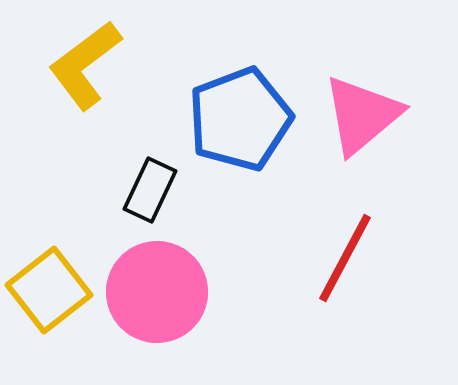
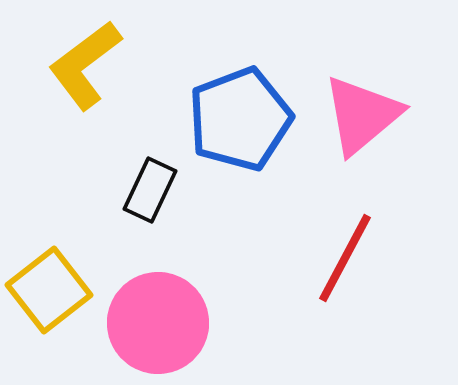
pink circle: moved 1 px right, 31 px down
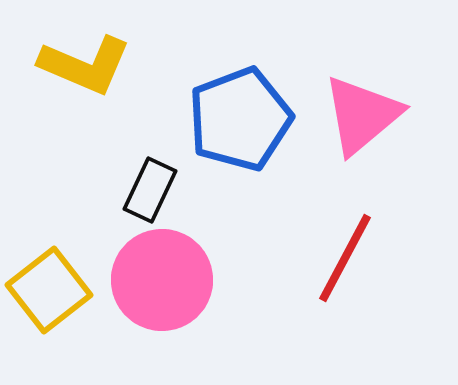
yellow L-shape: rotated 120 degrees counterclockwise
pink circle: moved 4 px right, 43 px up
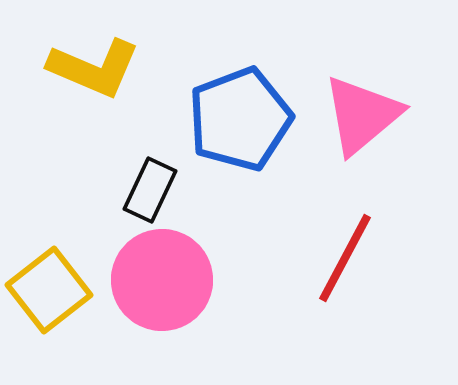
yellow L-shape: moved 9 px right, 3 px down
